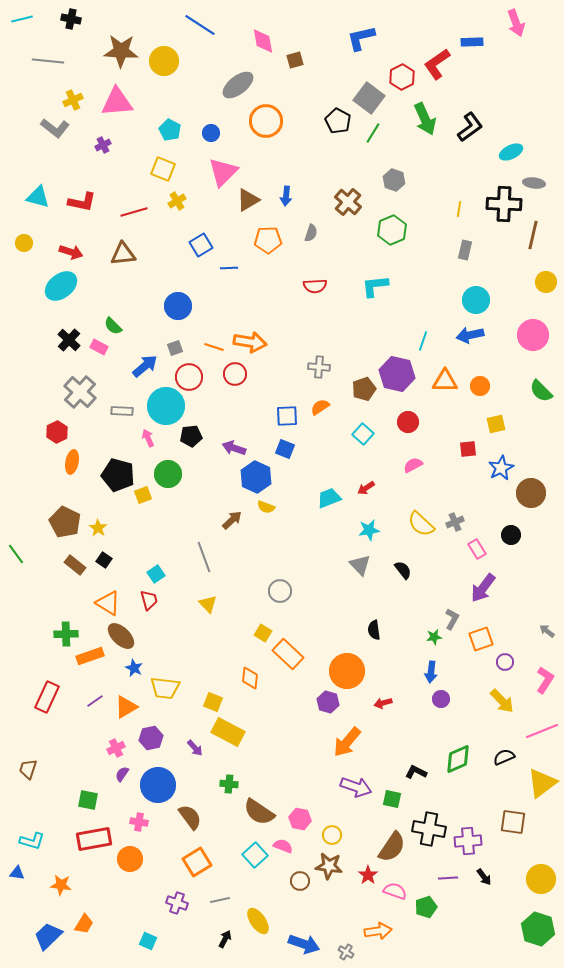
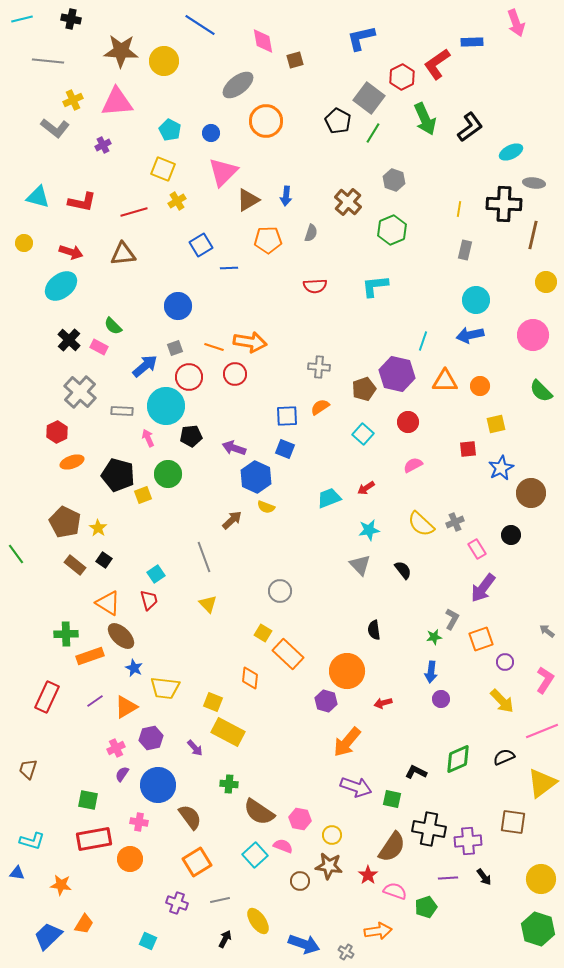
orange ellipse at (72, 462): rotated 60 degrees clockwise
purple hexagon at (328, 702): moved 2 px left, 1 px up
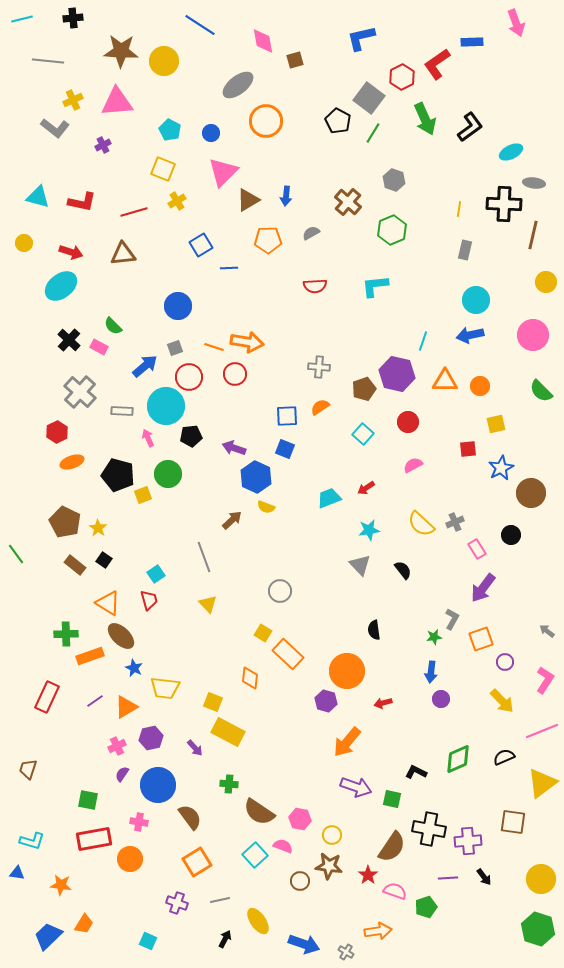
black cross at (71, 19): moved 2 px right, 1 px up; rotated 18 degrees counterclockwise
gray semicircle at (311, 233): rotated 138 degrees counterclockwise
orange arrow at (250, 342): moved 3 px left
pink cross at (116, 748): moved 1 px right, 2 px up
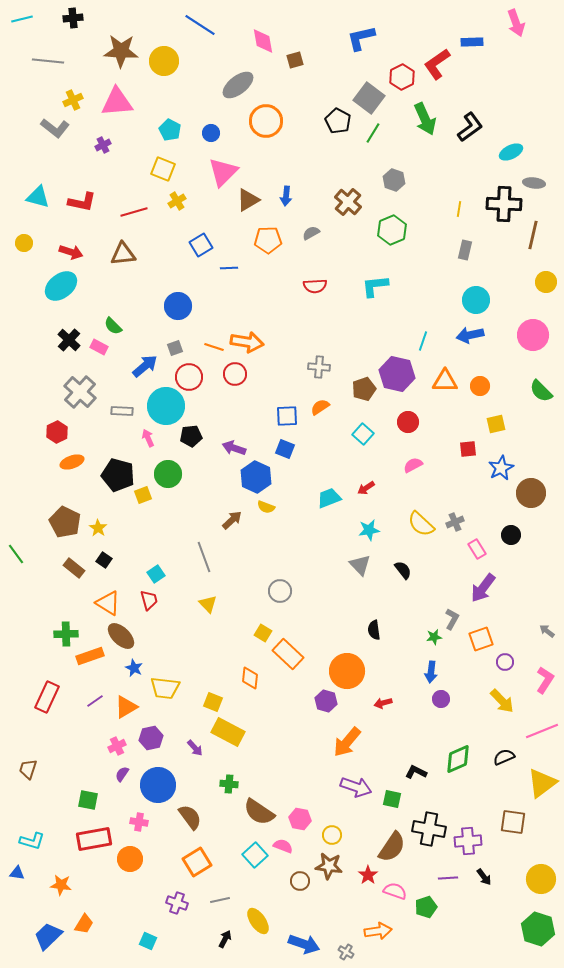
brown rectangle at (75, 565): moved 1 px left, 3 px down
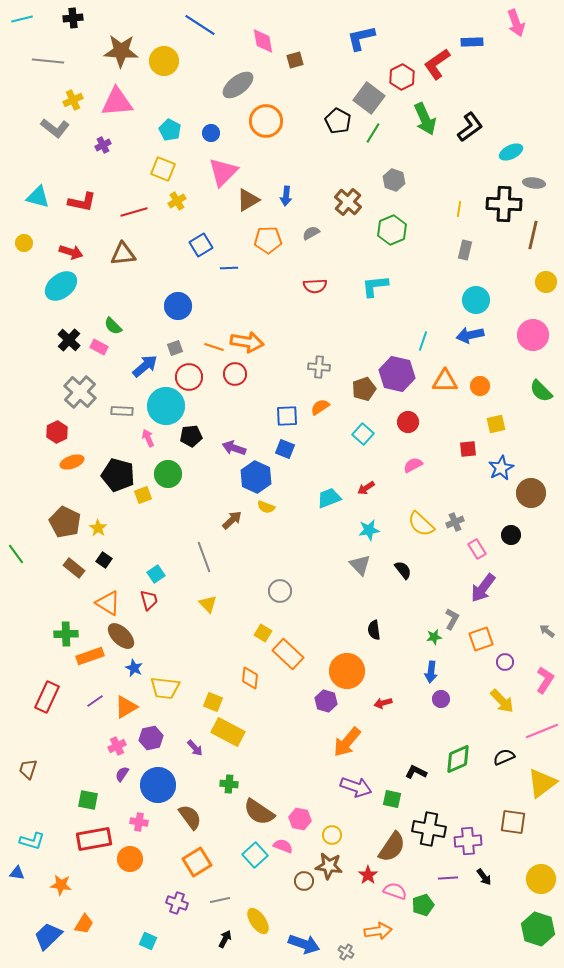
brown circle at (300, 881): moved 4 px right
green pentagon at (426, 907): moved 3 px left, 2 px up
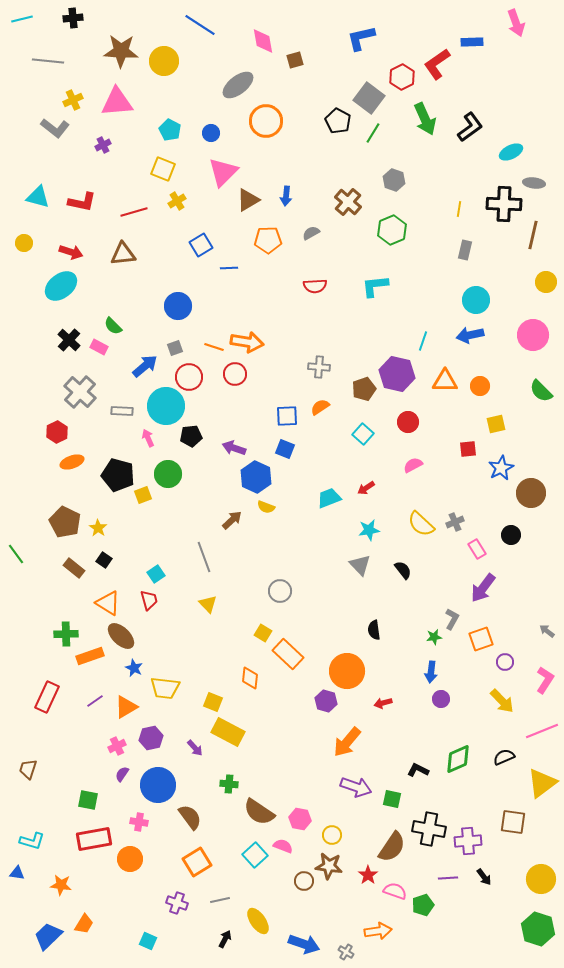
black L-shape at (416, 772): moved 2 px right, 2 px up
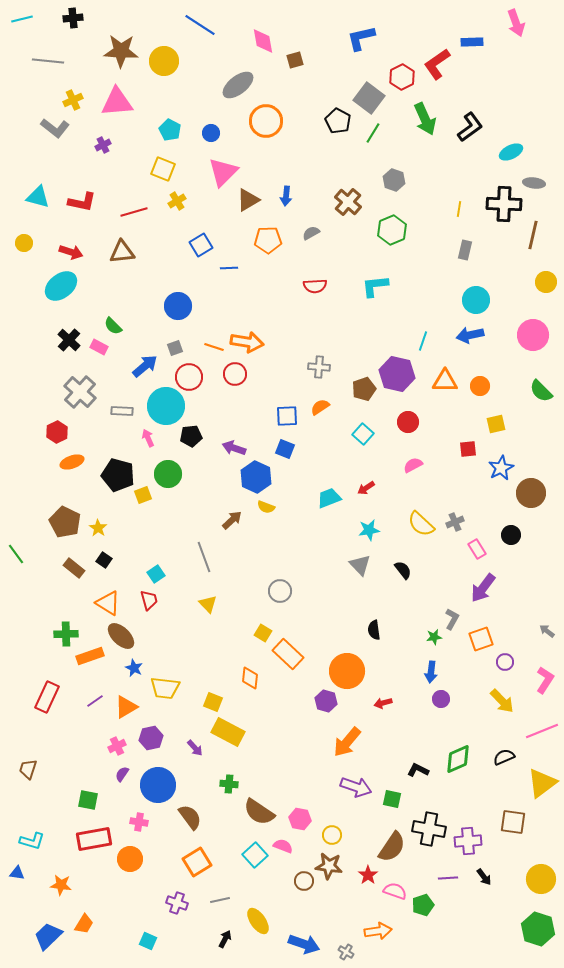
brown triangle at (123, 254): moved 1 px left, 2 px up
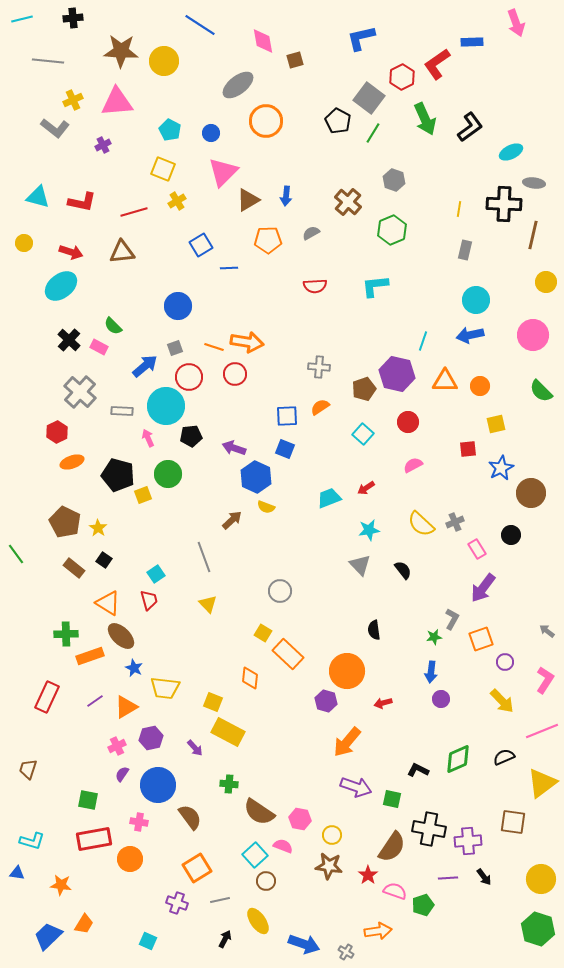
orange square at (197, 862): moved 6 px down
brown circle at (304, 881): moved 38 px left
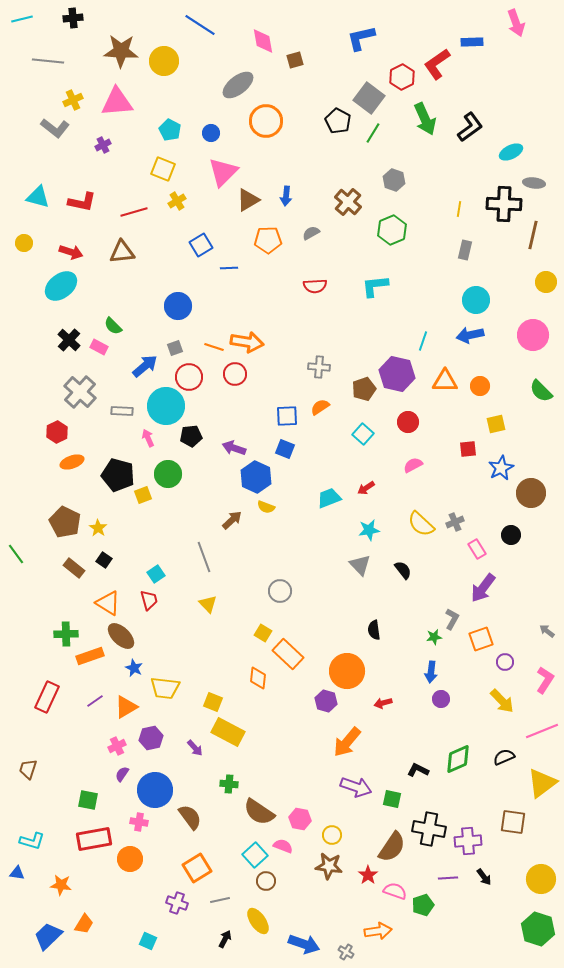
orange diamond at (250, 678): moved 8 px right
blue circle at (158, 785): moved 3 px left, 5 px down
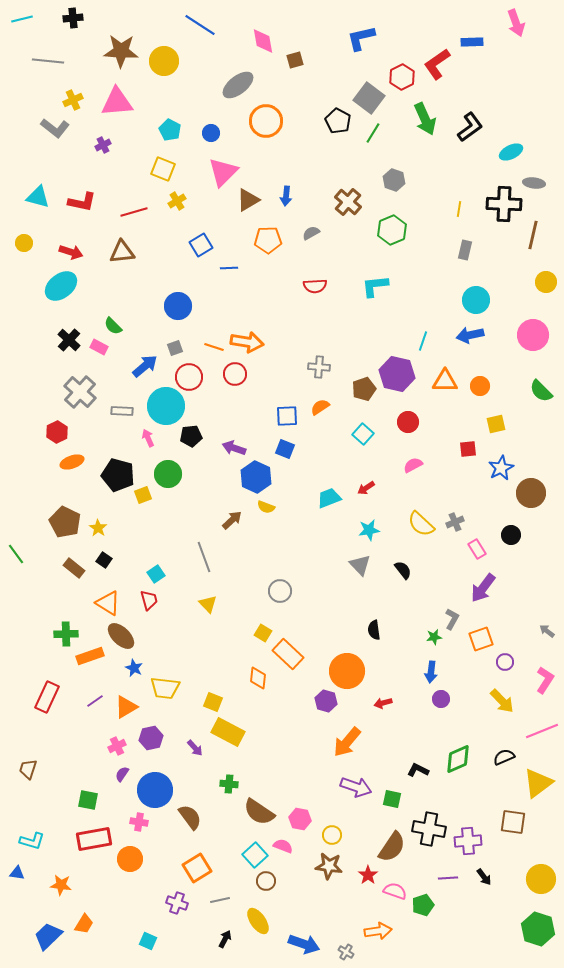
yellow triangle at (542, 783): moved 4 px left
